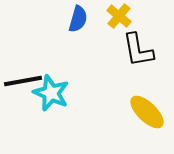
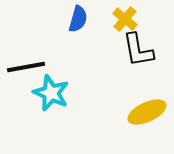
yellow cross: moved 6 px right, 3 px down
black line: moved 3 px right, 14 px up
yellow ellipse: rotated 69 degrees counterclockwise
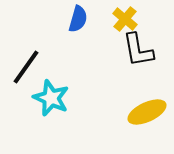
black line: rotated 45 degrees counterclockwise
cyan star: moved 5 px down
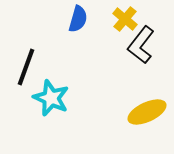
black L-shape: moved 3 px right, 5 px up; rotated 48 degrees clockwise
black line: rotated 15 degrees counterclockwise
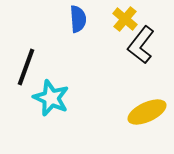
blue semicircle: rotated 20 degrees counterclockwise
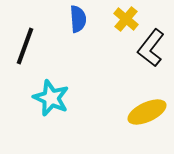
yellow cross: moved 1 px right
black L-shape: moved 10 px right, 3 px down
black line: moved 1 px left, 21 px up
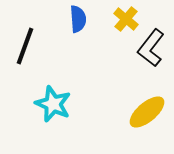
cyan star: moved 2 px right, 6 px down
yellow ellipse: rotated 15 degrees counterclockwise
